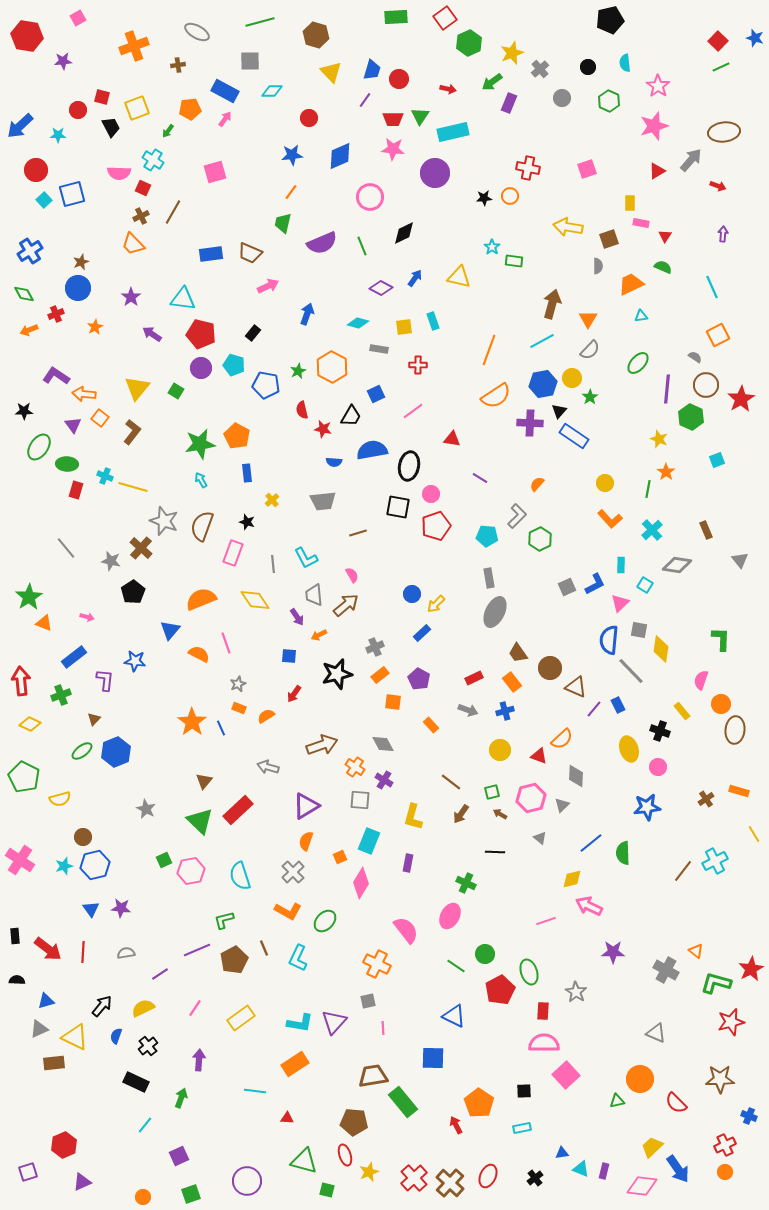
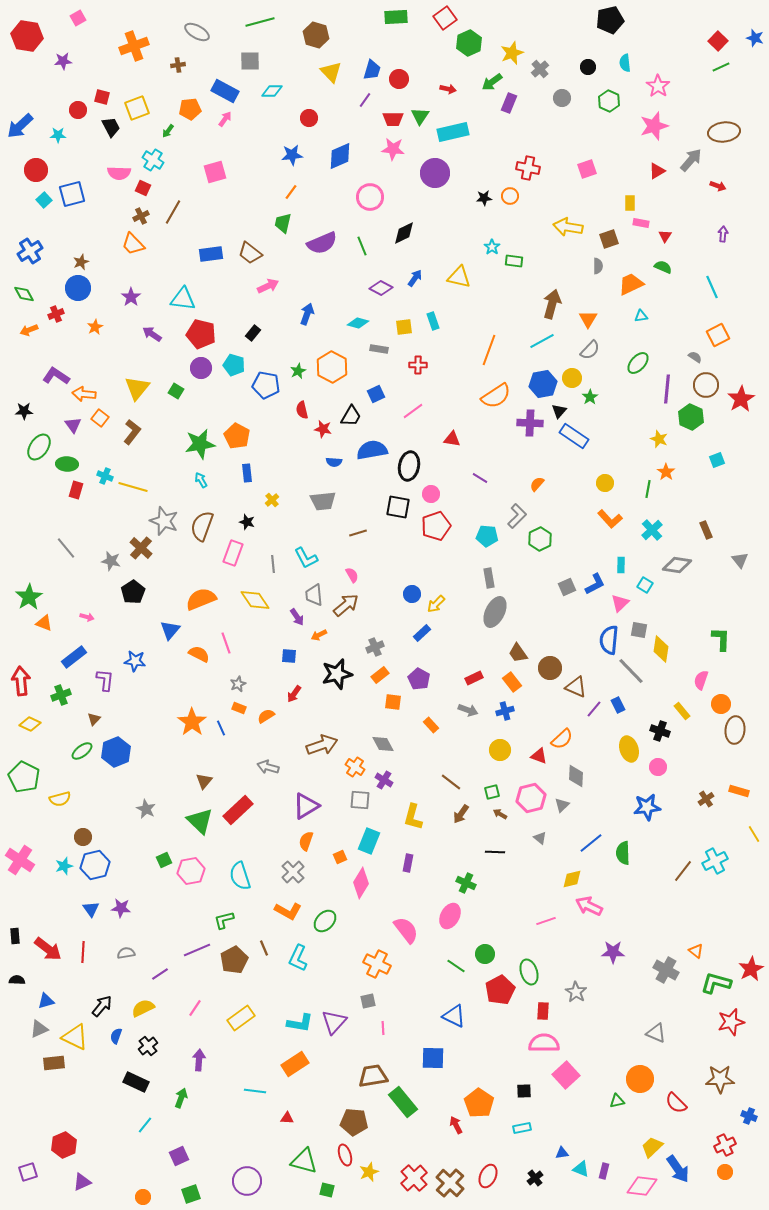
brown trapezoid at (250, 253): rotated 15 degrees clockwise
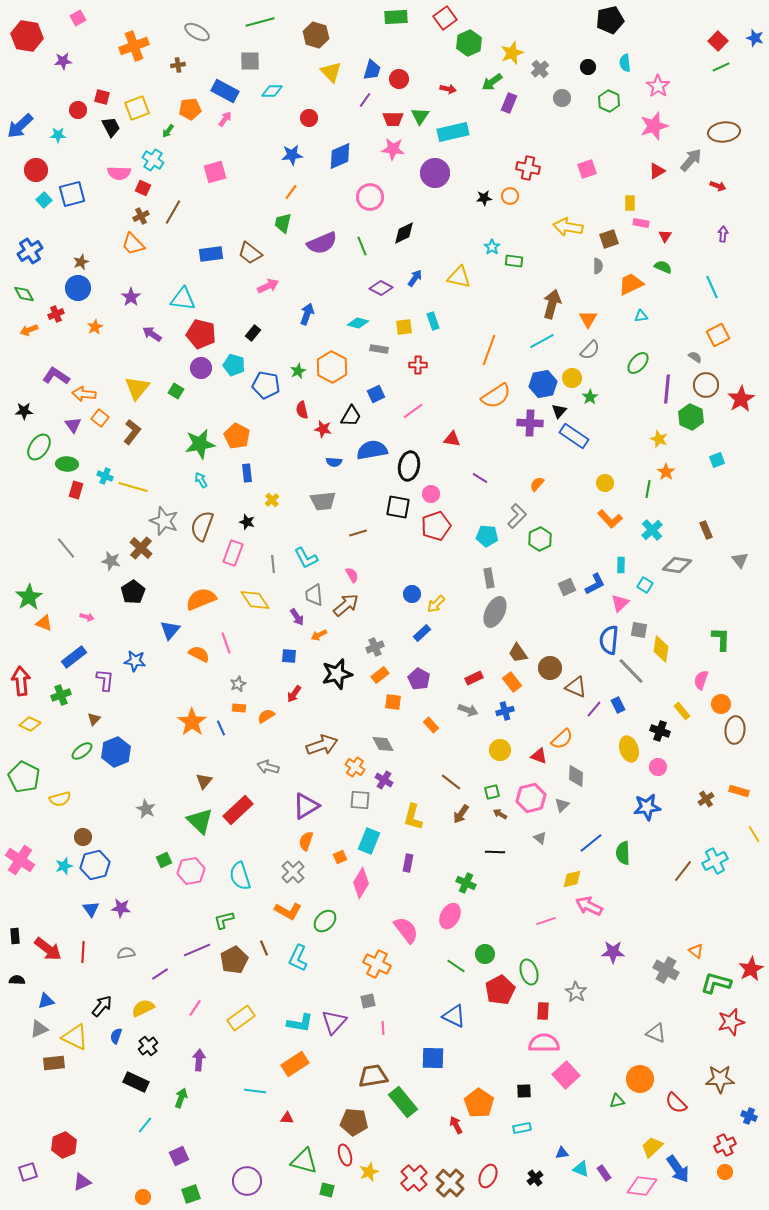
orange rectangle at (239, 708): rotated 16 degrees counterclockwise
purple rectangle at (604, 1171): moved 2 px down; rotated 49 degrees counterclockwise
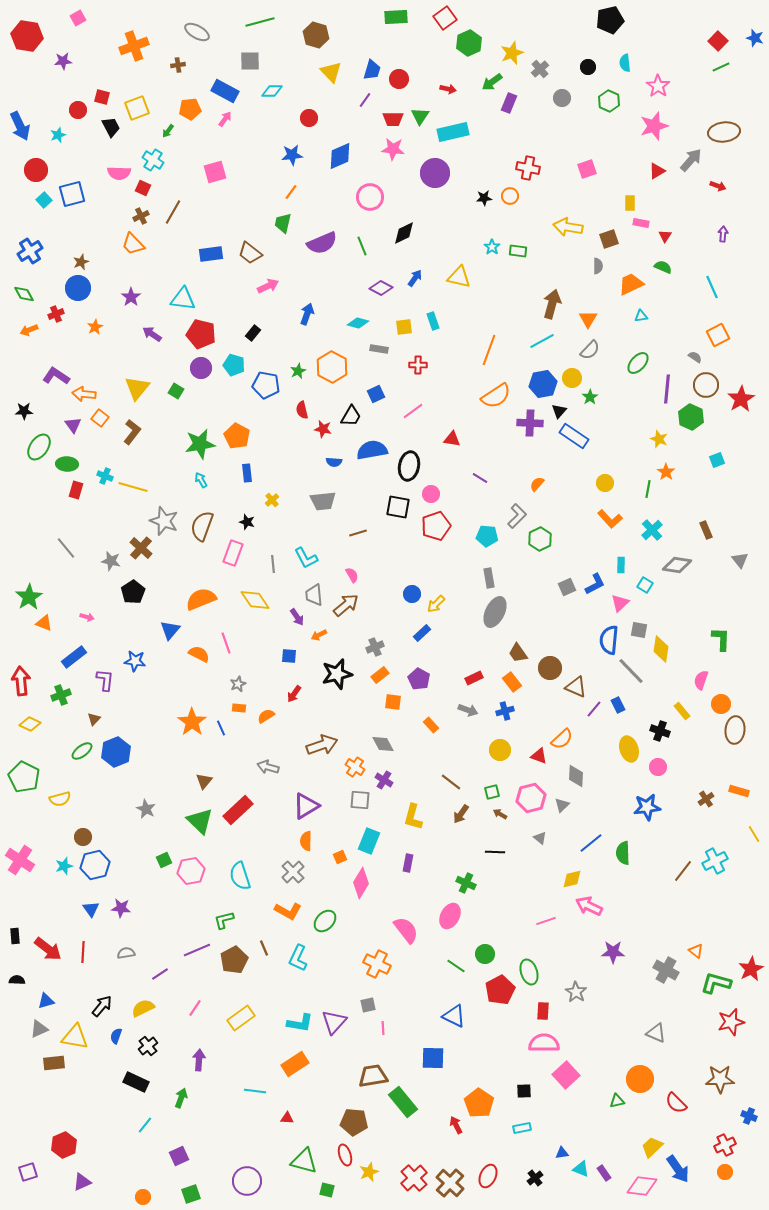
blue arrow at (20, 126): rotated 72 degrees counterclockwise
cyan star at (58, 135): rotated 21 degrees counterclockwise
green rectangle at (514, 261): moved 4 px right, 10 px up
orange semicircle at (306, 841): rotated 18 degrees counterclockwise
gray square at (368, 1001): moved 4 px down
yellow triangle at (75, 1037): rotated 16 degrees counterclockwise
